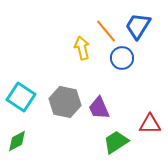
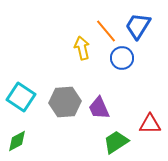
gray hexagon: rotated 16 degrees counterclockwise
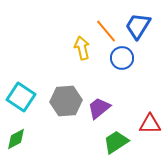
gray hexagon: moved 1 px right, 1 px up
purple trapezoid: rotated 75 degrees clockwise
green diamond: moved 1 px left, 2 px up
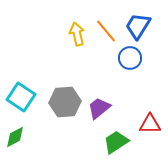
yellow arrow: moved 5 px left, 14 px up
blue circle: moved 8 px right
gray hexagon: moved 1 px left, 1 px down
green diamond: moved 1 px left, 2 px up
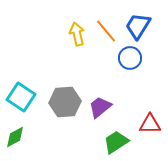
purple trapezoid: moved 1 px right, 1 px up
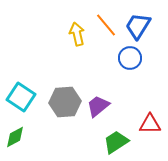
orange line: moved 6 px up
purple trapezoid: moved 2 px left, 1 px up
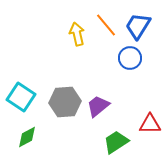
green diamond: moved 12 px right
